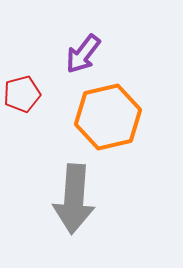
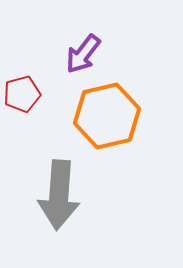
orange hexagon: moved 1 px left, 1 px up
gray arrow: moved 15 px left, 4 px up
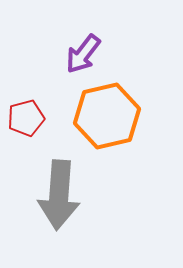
red pentagon: moved 4 px right, 24 px down
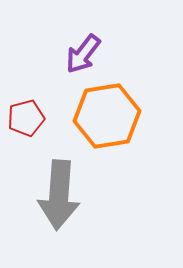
orange hexagon: rotated 4 degrees clockwise
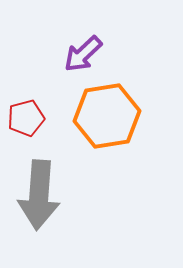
purple arrow: rotated 9 degrees clockwise
gray arrow: moved 20 px left
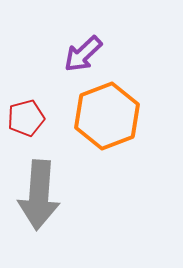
orange hexagon: rotated 12 degrees counterclockwise
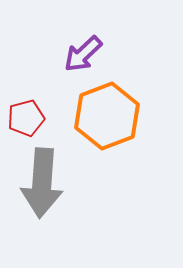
gray arrow: moved 3 px right, 12 px up
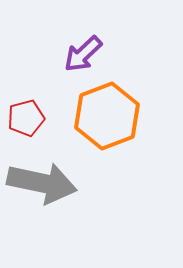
gray arrow: rotated 82 degrees counterclockwise
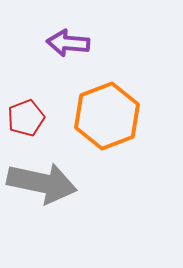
purple arrow: moved 15 px left, 11 px up; rotated 48 degrees clockwise
red pentagon: rotated 6 degrees counterclockwise
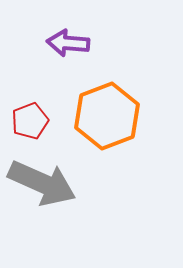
red pentagon: moved 4 px right, 3 px down
gray arrow: rotated 12 degrees clockwise
